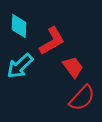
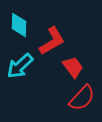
cyan diamond: moved 1 px up
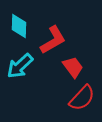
cyan diamond: moved 1 px down
red L-shape: moved 1 px right, 1 px up
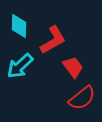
red semicircle: rotated 8 degrees clockwise
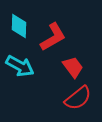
red L-shape: moved 3 px up
cyan arrow: rotated 108 degrees counterclockwise
red semicircle: moved 4 px left
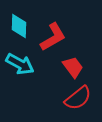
cyan arrow: moved 2 px up
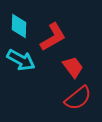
cyan arrow: moved 1 px right, 4 px up
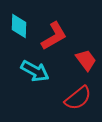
red L-shape: moved 1 px right, 1 px up
cyan arrow: moved 14 px right, 11 px down
red trapezoid: moved 13 px right, 7 px up
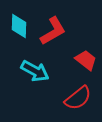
red L-shape: moved 1 px left, 5 px up
red trapezoid: rotated 15 degrees counterclockwise
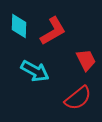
red trapezoid: rotated 25 degrees clockwise
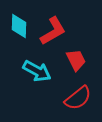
red trapezoid: moved 10 px left
cyan arrow: moved 2 px right
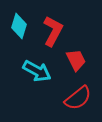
cyan diamond: rotated 15 degrees clockwise
red L-shape: rotated 32 degrees counterclockwise
